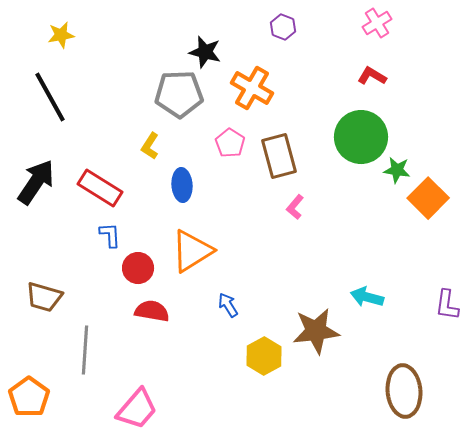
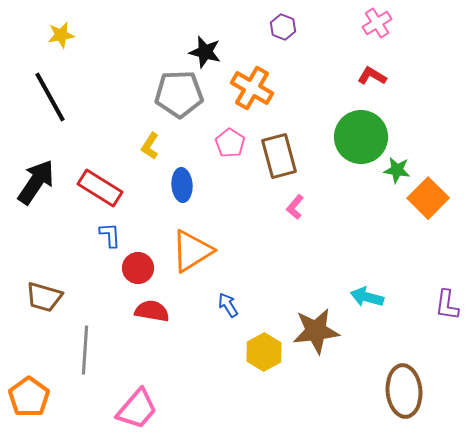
yellow hexagon: moved 4 px up
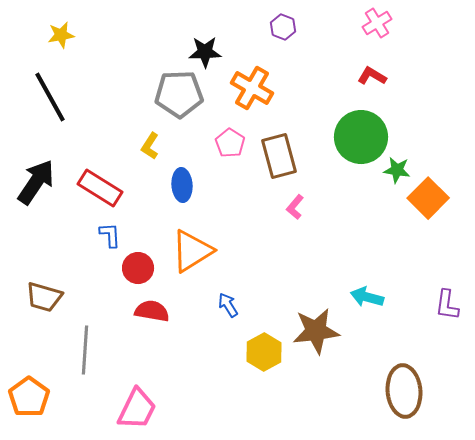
black star: rotated 16 degrees counterclockwise
pink trapezoid: rotated 15 degrees counterclockwise
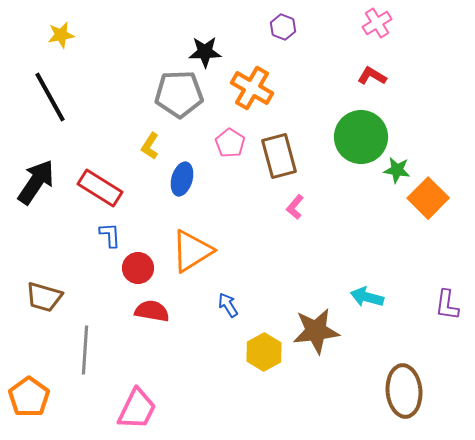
blue ellipse: moved 6 px up; rotated 20 degrees clockwise
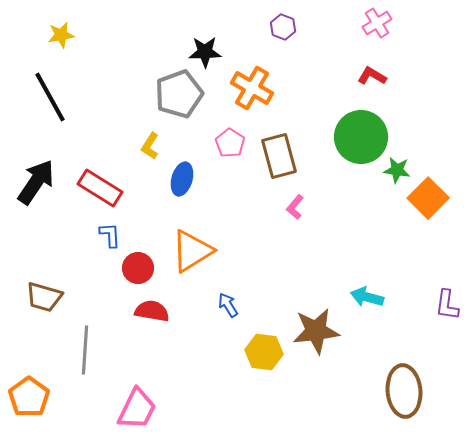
gray pentagon: rotated 18 degrees counterclockwise
yellow hexagon: rotated 24 degrees counterclockwise
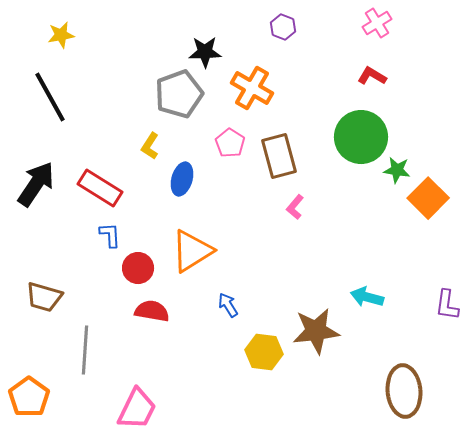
black arrow: moved 2 px down
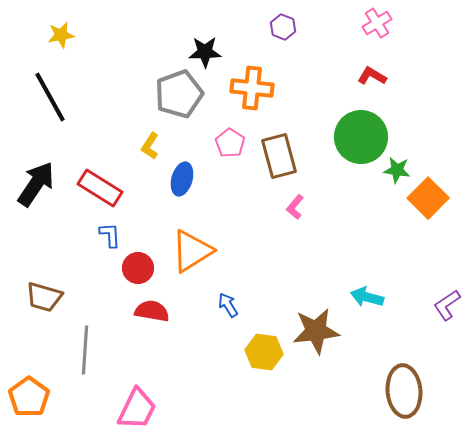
orange cross: rotated 24 degrees counterclockwise
purple L-shape: rotated 48 degrees clockwise
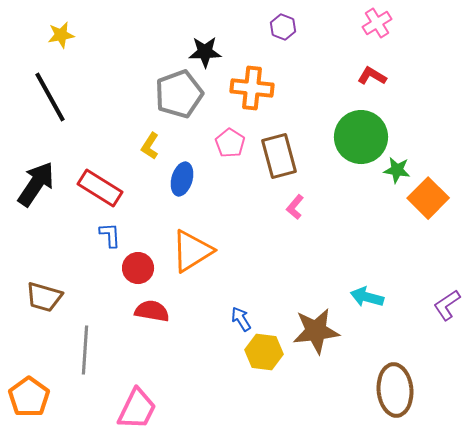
blue arrow: moved 13 px right, 14 px down
brown ellipse: moved 9 px left, 1 px up
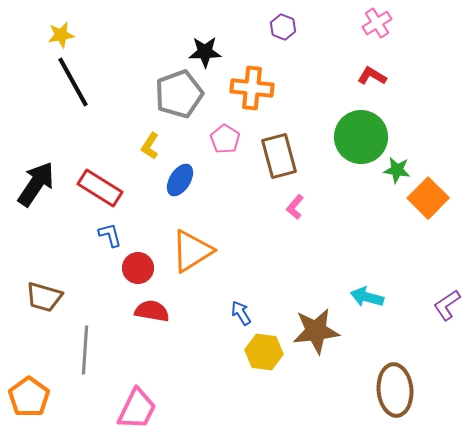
black line: moved 23 px right, 15 px up
pink pentagon: moved 5 px left, 4 px up
blue ellipse: moved 2 px left, 1 px down; rotated 16 degrees clockwise
blue L-shape: rotated 12 degrees counterclockwise
blue arrow: moved 6 px up
